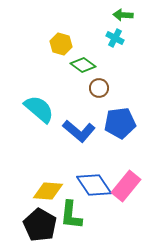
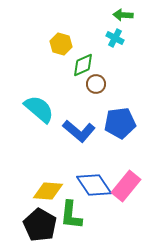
green diamond: rotated 60 degrees counterclockwise
brown circle: moved 3 px left, 4 px up
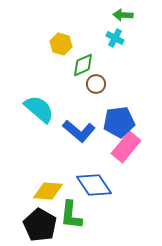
blue pentagon: moved 1 px left, 1 px up
pink rectangle: moved 39 px up
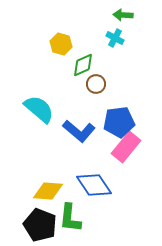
green L-shape: moved 1 px left, 3 px down
black pentagon: rotated 8 degrees counterclockwise
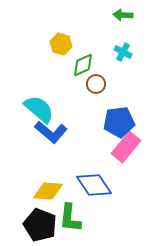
cyan cross: moved 8 px right, 14 px down
blue L-shape: moved 28 px left, 1 px down
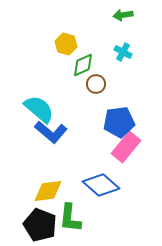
green arrow: rotated 12 degrees counterclockwise
yellow hexagon: moved 5 px right
blue diamond: moved 7 px right; rotated 15 degrees counterclockwise
yellow diamond: rotated 12 degrees counterclockwise
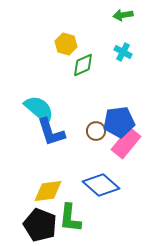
brown circle: moved 47 px down
blue L-shape: rotated 32 degrees clockwise
pink rectangle: moved 4 px up
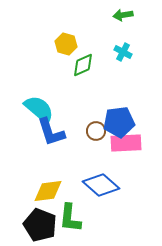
pink rectangle: rotated 48 degrees clockwise
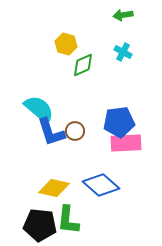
brown circle: moved 21 px left
yellow diamond: moved 6 px right, 3 px up; rotated 20 degrees clockwise
green L-shape: moved 2 px left, 2 px down
black pentagon: rotated 16 degrees counterclockwise
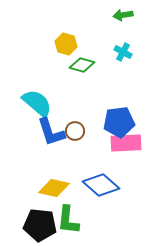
green diamond: moved 1 px left; rotated 40 degrees clockwise
cyan semicircle: moved 2 px left, 6 px up
